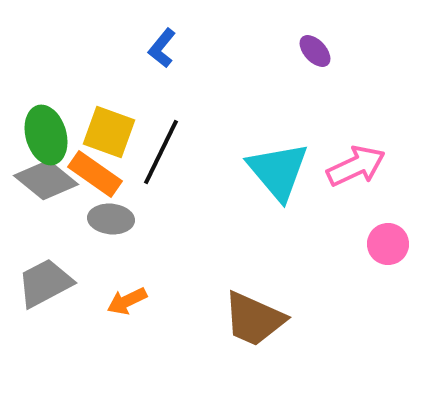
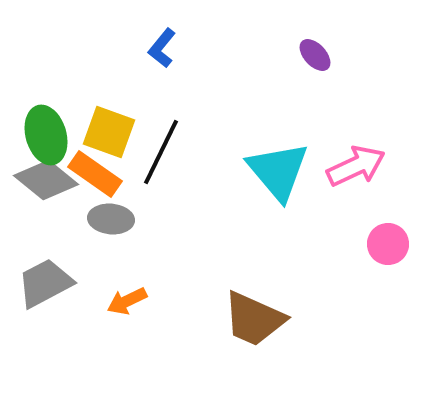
purple ellipse: moved 4 px down
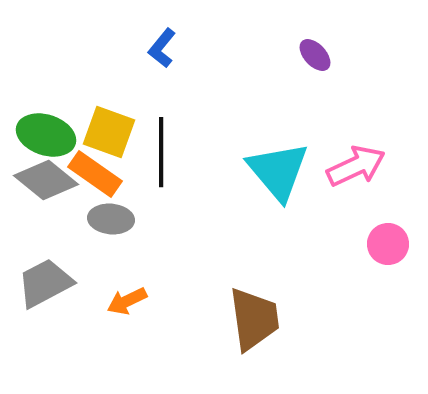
green ellipse: rotated 56 degrees counterclockwise
black line: rotated 26 degrees counterclockwise
brown trapezoid: rotated 122 degrees counterclockwise
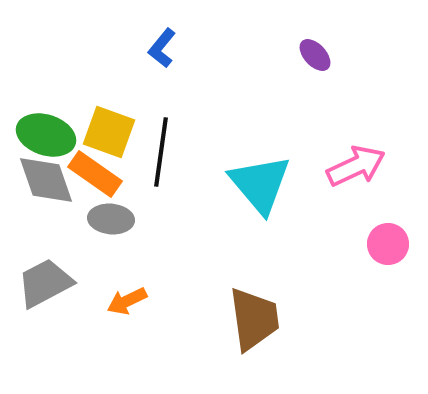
black line: rotated 8 degrees clockwise
cyan triangle: moved 18 px left, 13 px down
gray diamond: rotated 32 degrees clockwise
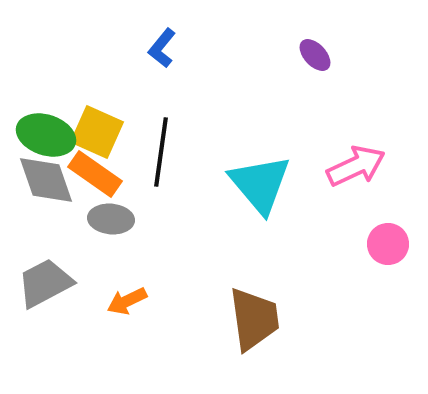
yellow square: moved 12 px left; rotated 4 degrees clockwise
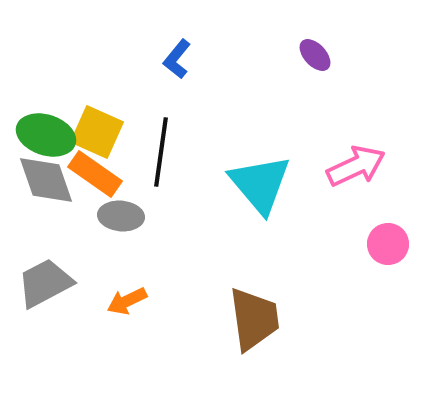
blue L-shape: moved 15 px right, 11 px down
gray ellipse: moved 10 px right, 3 px up
